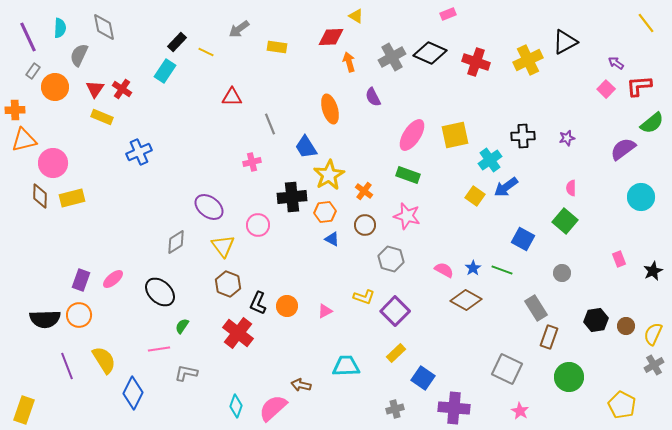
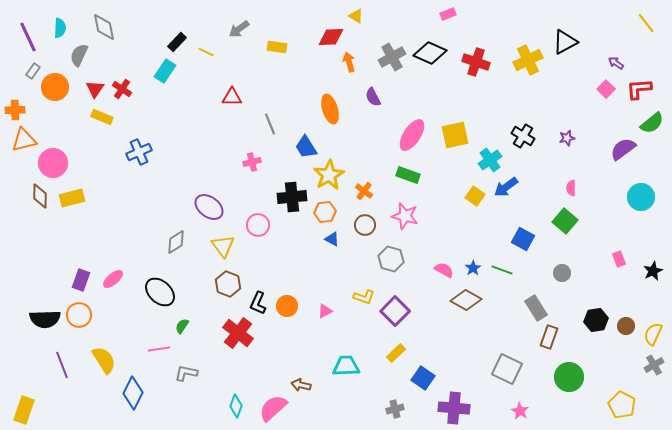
red L-shape at (639, 86): moved 3 px down
black cross at (523, 136): rotated 35 degrees clockwise
pink star at (407, 216): moved 2 px left
purple line at (67, 366): moved 5 px left, 1 px up
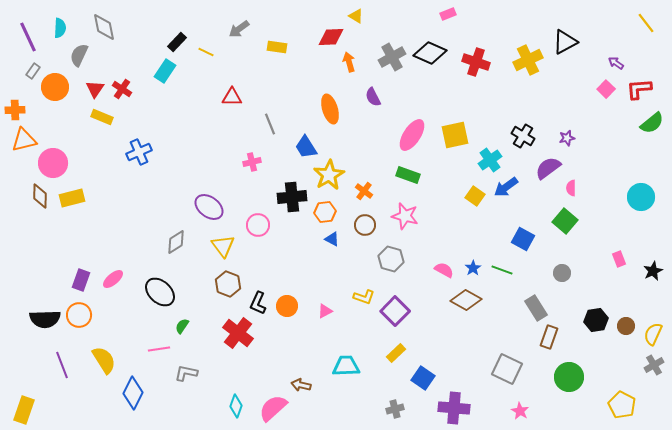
purple semicircle at (623, 149): moved 75 px left, 19 px down
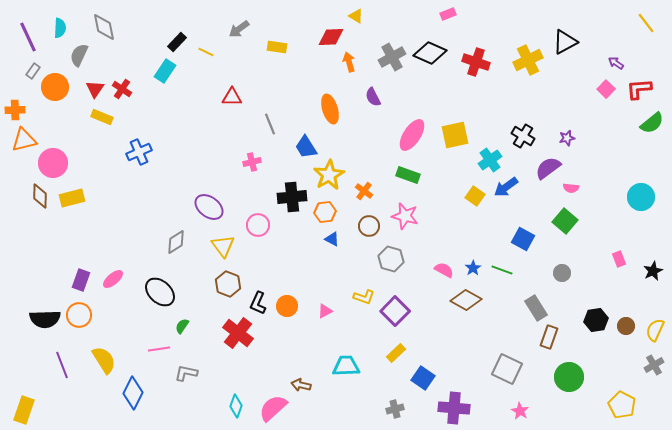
pink semicircle at (571, 188): rotated 84 degrees counterclockwise
brown circle at (365, 225): moved 4 px right, 1 px down
yellow semicircle at (653, 334): moved 2 px right, 4 px up
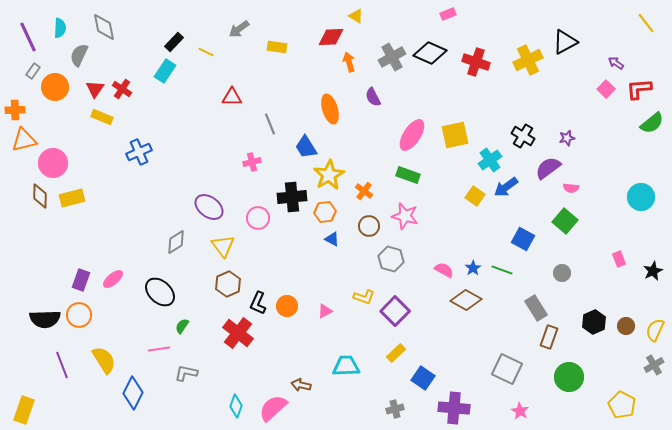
black rectangle at (177, 42): moved 3 px left
pink circle at (258, 225): moved 7 px up
brown hexagon at (228, 284): rotated 15 degrees clockwise
black hexagon at (596, 320): moved 2 px left, 2 px down; rotated 15 degrees counterclockwise
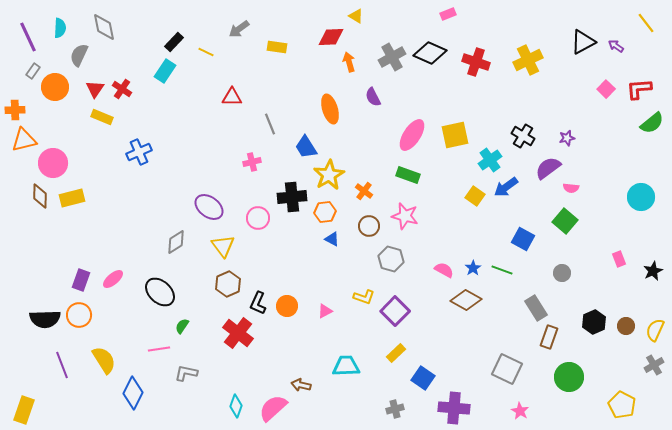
black triangle at (565, 42): moved 18 px right
purple arrow at (616, 63): moved 17 px up
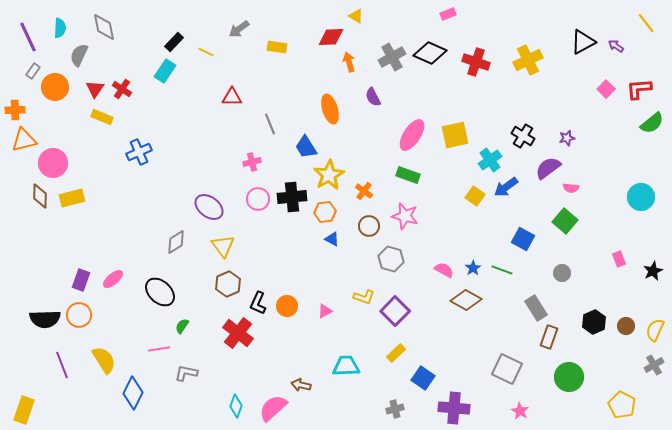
pink circle at (258, 218): moved 19 px up
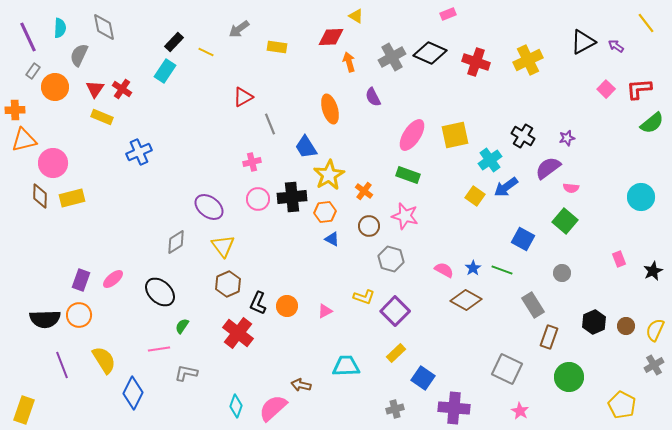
red triangle at (232, 97): moved 11 px right; rotated 30 degrees counterclockwise
gray rectangle at (536, 308): moved 3 px left, 3 px up
